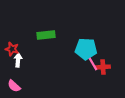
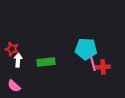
green rectangle: moved 27 px down
pink line: rotated 16 degrees clockwise
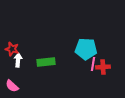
pink line: rotated 24 degrees clockwise
pink semicircle: moved 2 px left
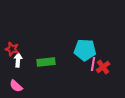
cyan pentagon: moved 1 px left, 1 px down
red cross: rotated 32 degrees counterclockwise
pink semicircle: moved 4 px right
